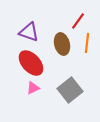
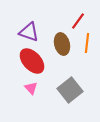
red ellipse: moved 1 px right, 2 px up
pink triangle: moved 2 px left; rotated 48 degrees counterclockwise
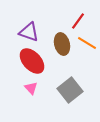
orange line: rotated 66 degrees counterclockwise
